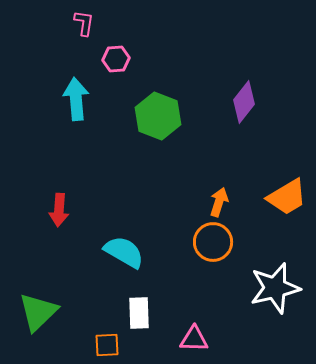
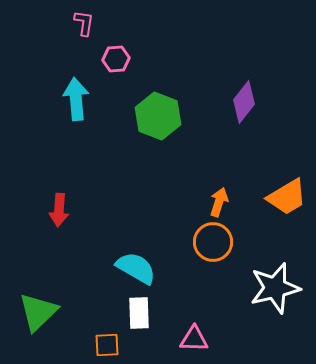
cyan semicircle: moved 12 px right, 16 px down
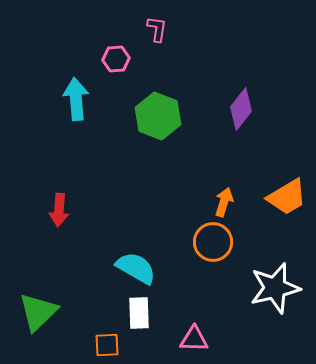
pink L-shape: moved 73 px right, 6 px down
purple diamond: moved 3 px left, 7 px down
orange arrow: moved 5 px right
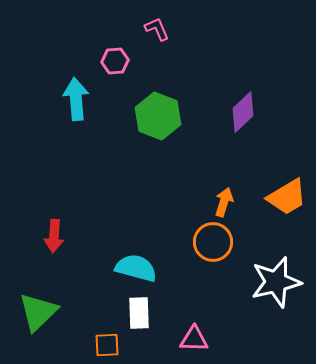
pink L-shape: rotated 32 degrees counterclockwise
pink hexagon: moved 1 px left, 2 px down
purple diamond: moved 2 px right, 3 px down; rotated 9 degrees clockwise
red arrow: moved 5 px left, 26 px down
cyan semicircle: rotated 15 degrees counterclockwise
white star: moved 1 px right, 6 px up
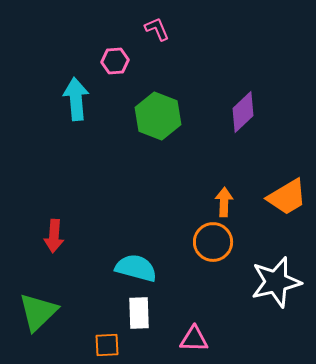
orange arrow: rotated 16 degrees counterclockwise
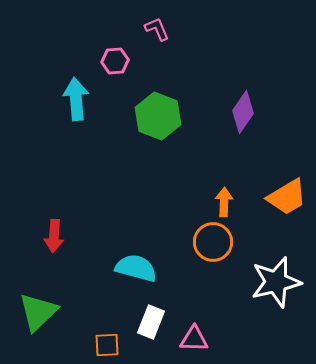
purple diamond: rotated 12 degrees counterclockwise
white rectangle: moved 12 px right, 9 px down; rotated 24 degrees clockwise
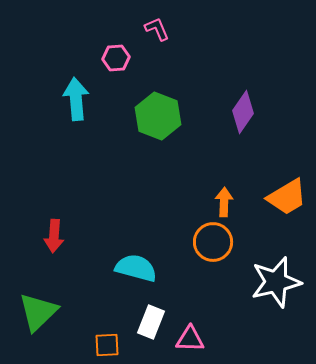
pink hexagon: moved 1 px right, 3 px up
pink triangle: moved 4 px left
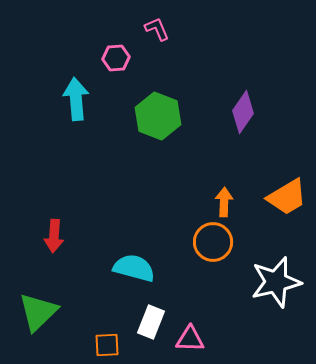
cyan semicircle: moved 2 px left
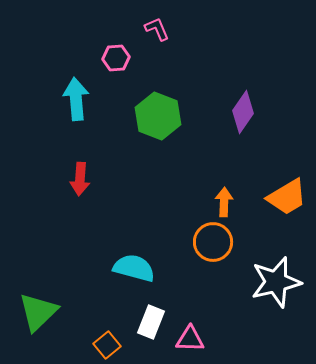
red arrow: moved 26 px right, 57 px up
orange square: rotated 36 degrees counterclockwise
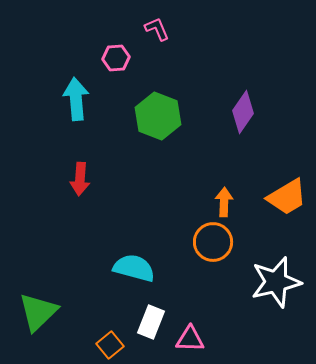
orange square: moved 3 px right
